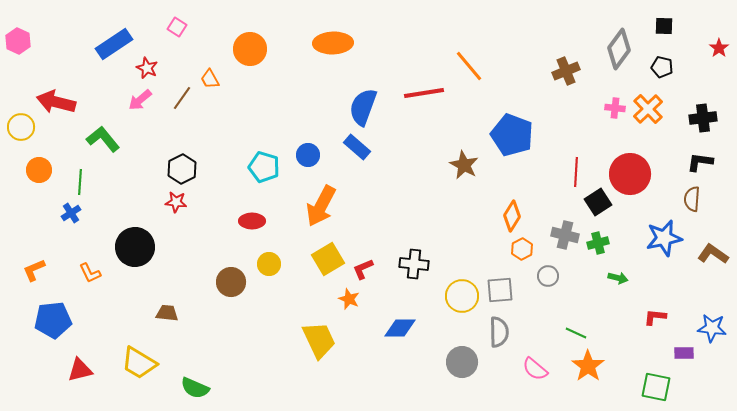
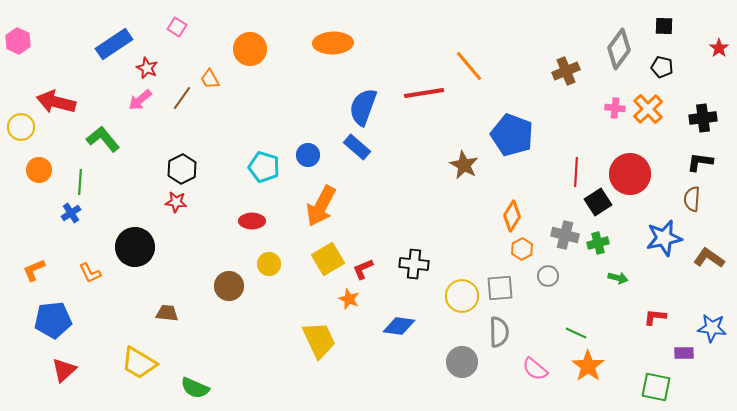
brown L-shape at (713, 254): moved 4 px left, 4 px down
brown circle at (231, 282): moved 2 px left, 4 px down
gray square at (500, 290): moved 2 px up
blue diamond at (400, 328): moved 1 px left, 2 px up; rotated 8 degrees clockwise
red triangle at (80, 370): moved 16 px left; rotated 28 degrees counterclockwise
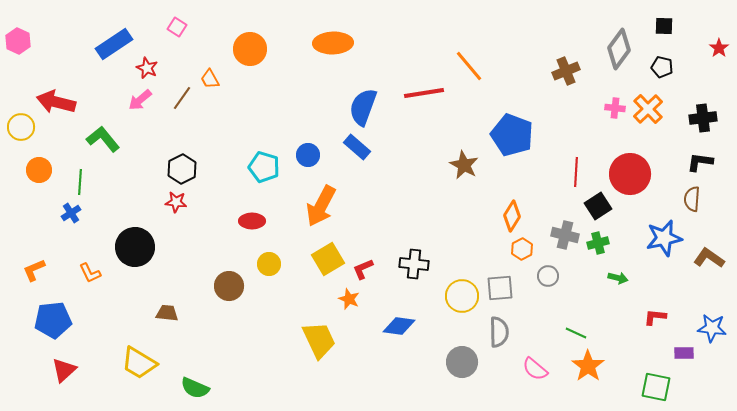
black square at (598, 202): moved 4 px down
